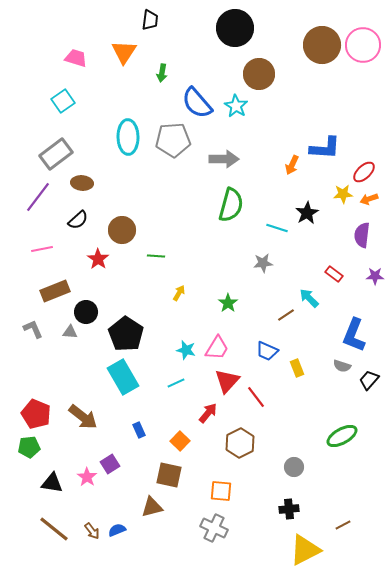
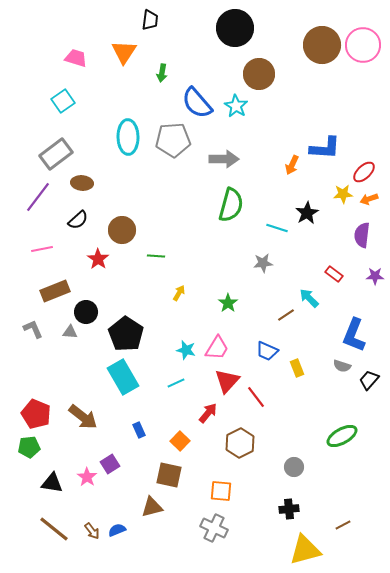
yellow triangle at (305, 550): rotated 12 degrees clockwise
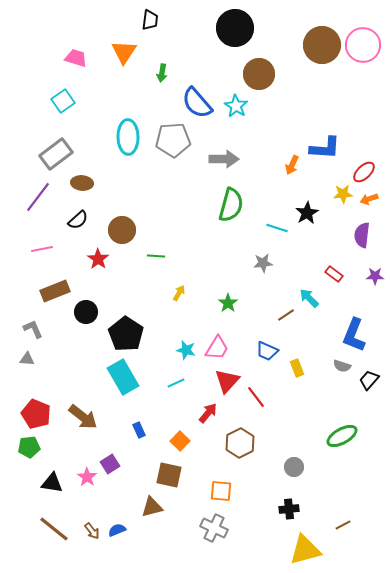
gray triangle at (70, 332): moved 43 px left, 27 px down
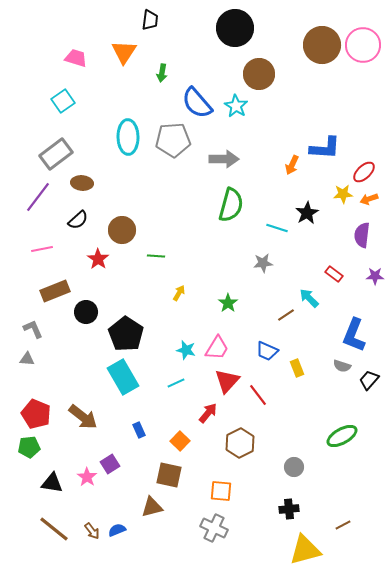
red line at (256, 397): moved 2 px right, 2 px up
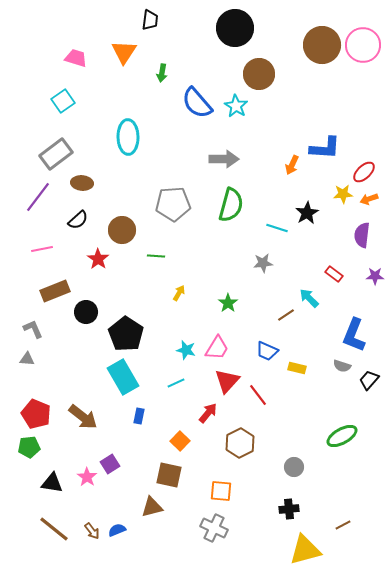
gray pentagon at (173, 140): moved 64 px down
yellow rectangle at (297, 368): rotated 54 degrees counterclockwise
blue rectangle at (139, 430): moved 14 px up; rotated 35 degrees clockwise
